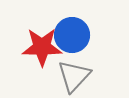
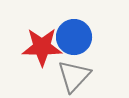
blue circle: moved 2 px right, 2 px down
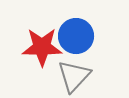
blue circle: moved 2 px right, 1 px up
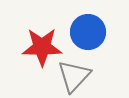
blue circle: moved 12 px right, 4 px up
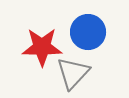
gray triangle: moved 1 px left, 3 px up
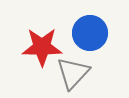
blue circle: moved 2 px right, 1 px down
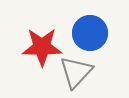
gray triangle: moved 3 px right, 1 px up
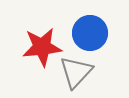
red star: rotated 6 degrees counterclockwise
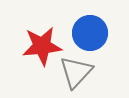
red star: moved 1 px up
